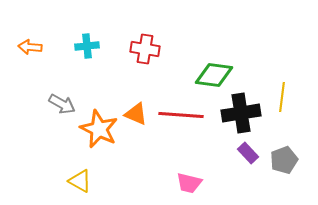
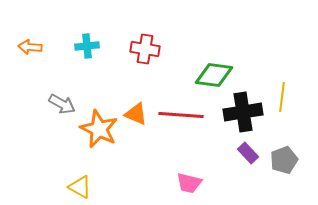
black cross: moved 2 px right, 1 px up
yellow triangle: moved 6 px down
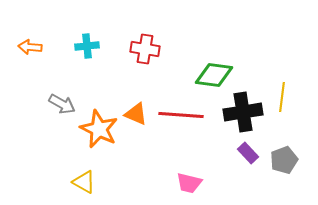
yellow triangle: moved 4 px right, 5 px up
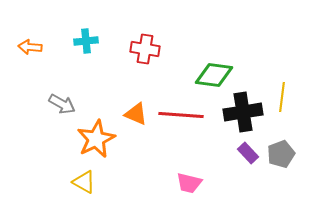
cyan cross: moved 1 px left, 5 px up
orange star: moved 3 px left, 10 px down; rotated 21 degrees clockwise
gray pentagon: moved 3 px left, 6 px up
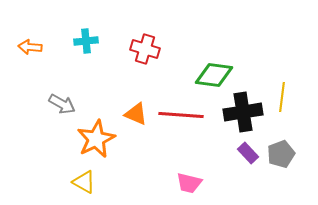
red cross: rotated 8 degrees clockwise
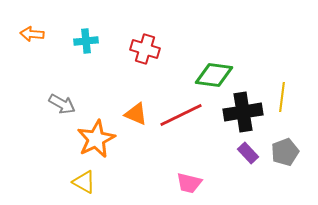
orange arrow: moved 2 px right, 13 px up
red line: rotated 30 degrees counterclockwise
gray pentagon: moved 4 px right, 2 px up
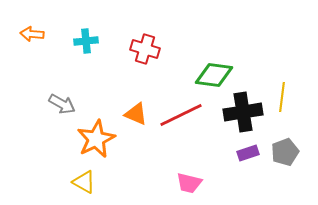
purple rectangle: rotated 65 degrees counterclockwise
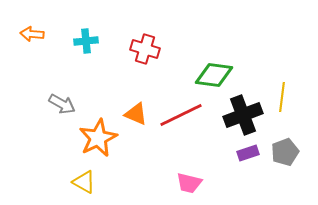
black cross: moved 3 px down; rotated 12 degrees counterclockwise
orange star: moved 2 px right, 1 px up
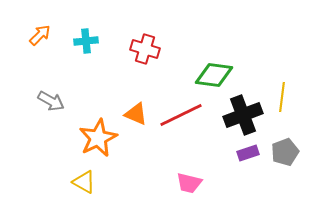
orange arrow: moved 8 px right, 1 px down; rotated 130 degrees clockwise
gray arrow: moved 11 px left, 3 px up
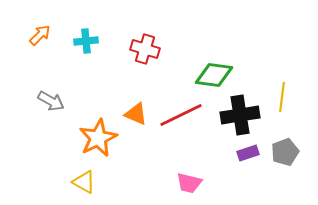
black cross: moved 3 px left; rotated 12 degrees clockwise
